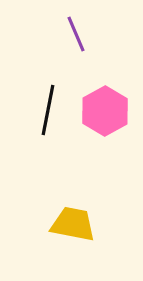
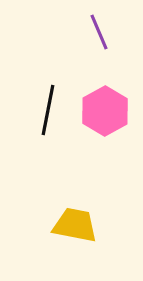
purple line: moved 23 px right, 2 px up
yellow trapezoid: moved 2 px right, 1 px down
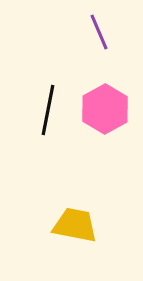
pink hexagon: moved 2 px up
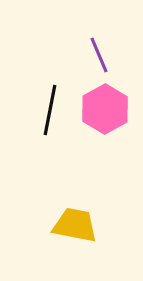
purple line: moved 23 px down
black line: moved 2 px right
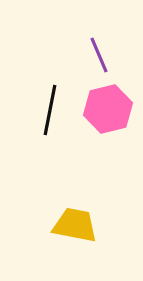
pink hexagon: moved 3 px right; rotated 15 degrees clockwise
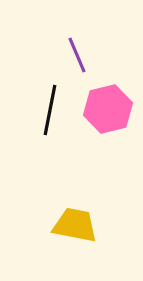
purple line: moved 22 px left
